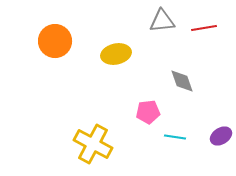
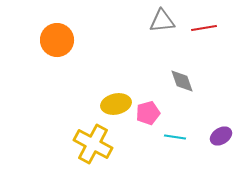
orange circle: moved 2 px right, 1 px up
yellow ellipse: moved 50 px down
pink pentagon: moved 1 px down; rotated 10 degrees counterclockwise
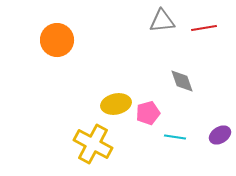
purple ellipse: moved 1 px left, 1 px up
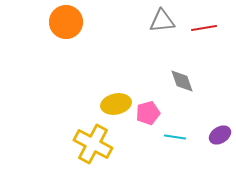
orange circle: moved 9 px right, 18 px up
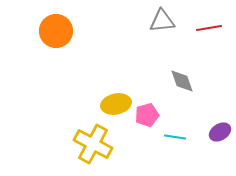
orange circle: moved 10 px left, 9 px down
red line: moved 5 px right
pink pentagon: moved 1 px left, 2 px down
purple ellipse: moved 3 px up
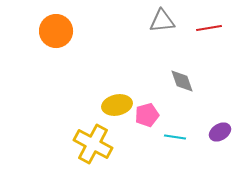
yellow ellipse: moved 1 px right, 1 px down
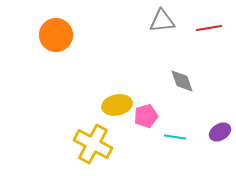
orange circle: moved 4 px down
pink pentagon: moved 1 px left, 1 px down
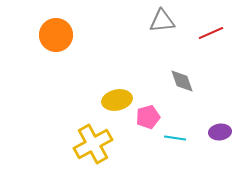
red line: moved 2 px right, 5 px down; rotated 15 degrees counterclockwise
yellow ellipse: moved 5 px up
pink pentagon: moved 2 px right, 1 px down
purple ellipse: rotated 25 degrees clockwise
cyan line: moved 1 px down
yellow cross: rotated 33 degrees clockwise
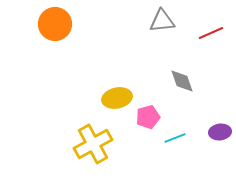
orange circle: moved 1 px left, 11 px up
yellow ellipse: moved 2 px up
cyan line: rotated 30 degrees counterclockwise
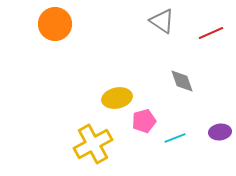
gray triangle: rotated 40 degrees clockwise
pink pentagon: moved 4 px left, 4 px down
